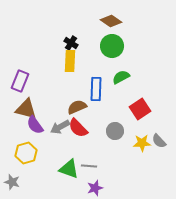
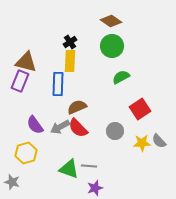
black cross: moved 1 px left, 1 px up; rotated 24 degrees clockwise
blue rectangle: moved 38 px left, 5 px up
brown triangle: moved 47 px up
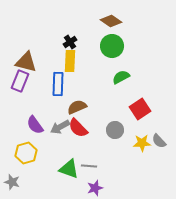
gray circle: moved 1 px up
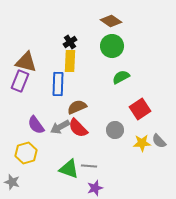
purple semicircle: moved 1 px right
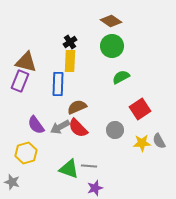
gray semicircle: rotated 14 degrees clockwise
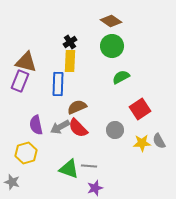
purple semicircle: rotated 24 degrees clockwise
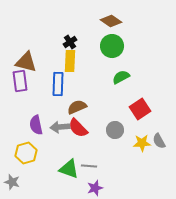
purple rectangle: rotated 30 degrees counterclockwise
gray arrow: rotated 24 degrees clockwise
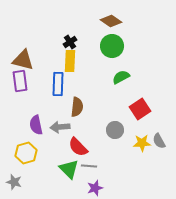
brown triangle: moved 3 px left, 2 px up
brown semicircle: rotated 120 degrees clockwise
red semicircle: moved 19 px down
green triangle: rotated 25 degrees clockwise
gray star: moved 2 px right
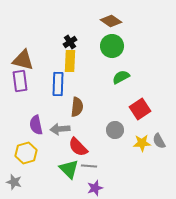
gray arrow: moved 2 px down
